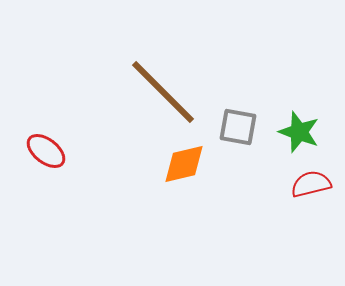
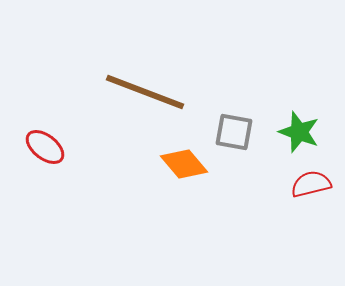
brown line: moved 18 px left; rotated 24 degrees counterclockwise
gray square: moved 4 px left, 5 px down
red ellipse: moved 1 px left, 4 px up
orange diamond: rotated 63 degrees clockwise
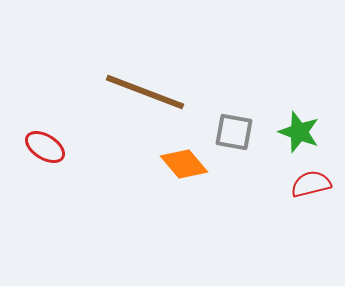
red ellipse: rotated 6 degrees counterclockwise
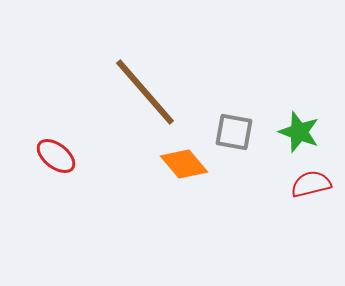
brown line: rotated 28 degrees clockwise
red ellipse: moved 11 px right, 9 px down; rotated 6 degrees clockwise
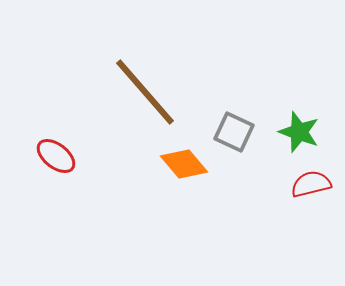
gray square: rotated 15 degrees clockwise
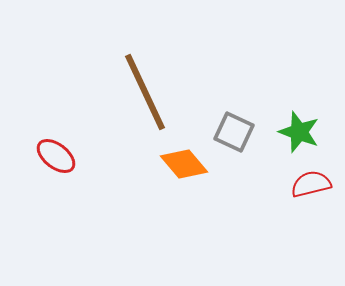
brown line: rotated 16 degrees clockwise
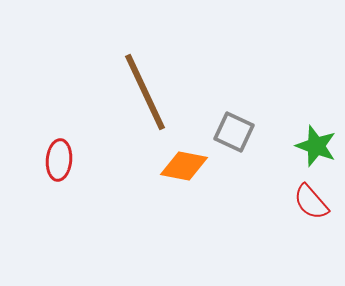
green star: moved 17 px right, 14 px down
red ellipse: moved 3 px right, 4 px down; rotated 57 degrees clockwise
orange diamond: moved 2 px down; rotated 39 degrees counterclockwise
red semicircle: moved 18 px down; rotated 117 degrees counterclockwise
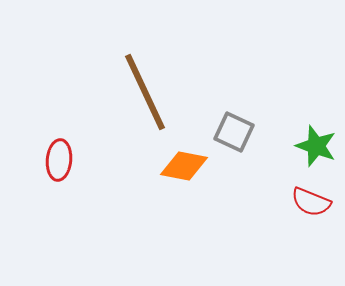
red semicircle: rotated 27 degrees counterclockwise
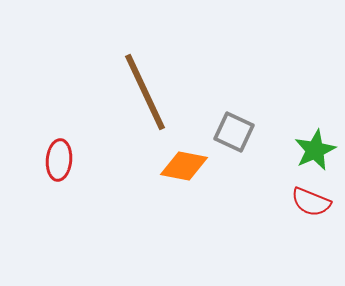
green star: moved 1 px left, 4 px down; rotated 27 degrees clockwise
